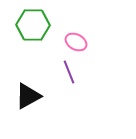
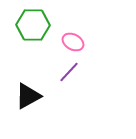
pink ellipse: moved 3 px left
purple line: rotated 65 degrees clockwise
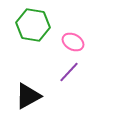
green hexagon: rotated 8 degrees clockwise
